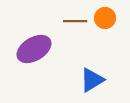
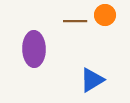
orange circle: moved 3 px up
purple ellipse: rotated 60 degrees counterclockwise
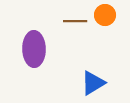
blue triangle: moved 1 px right, 3 px down
